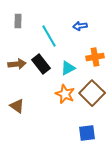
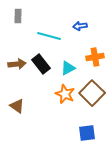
gray rectangle: moved 5 px up
cyan line: rotated 45 degrees counterclockwise
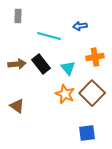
cyan triangle: rotated 42 degrees counterclockwise
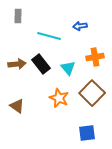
orange star: moved 6 px left, 4 px down
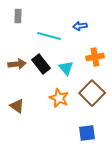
cyan triangle: moved 2 px left
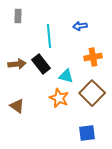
cyan line: rotated 70 degrees clockwise
orange cross: moved 2 px left
cyan triangle: moved 8 px down; rotated 35 degrees counterclockwise
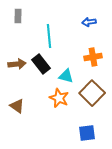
blue arrow: moved 9 px right, 4 px up
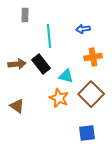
gray rectangle: moved 7 px right, 1 px up
blue arrow: moved 6 px left, 7 px down
brown square: moved 1 px left, 1 px down
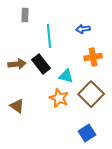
blue square: rotated 24 degrees counterclockwise
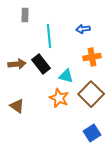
orange cross: moved 1 px left
blue square: moved 5 px right
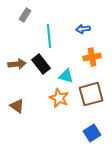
gray rectangle: rotated 32 degrees clockwise
brown square: rotated 30 degrees clockwise
